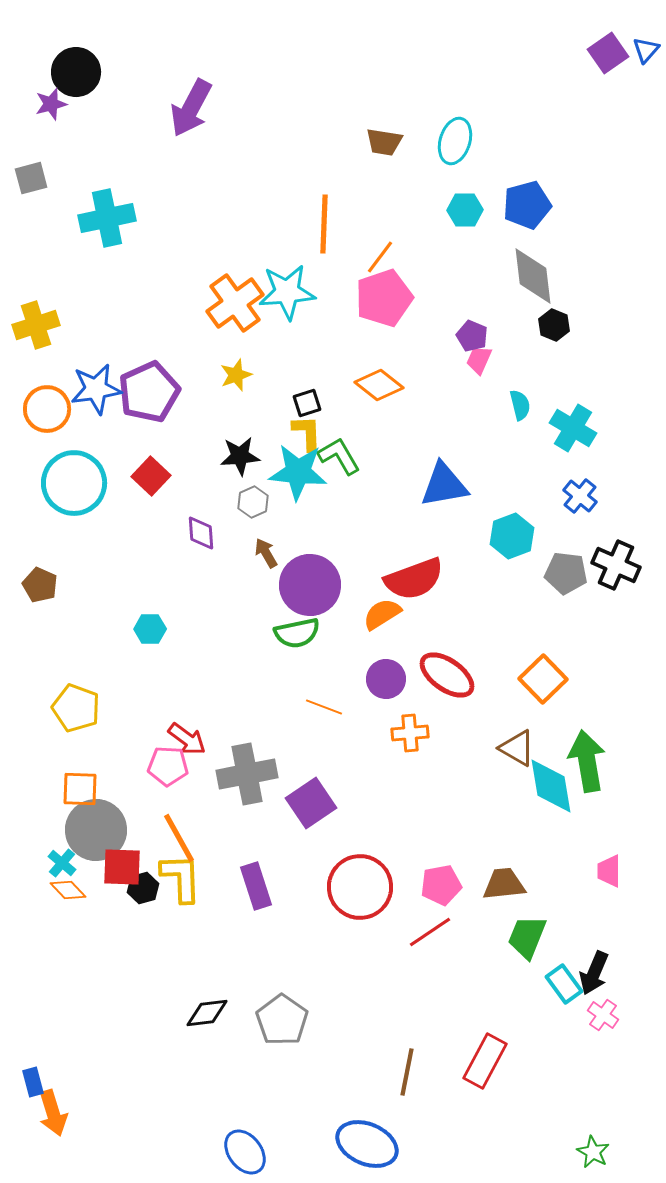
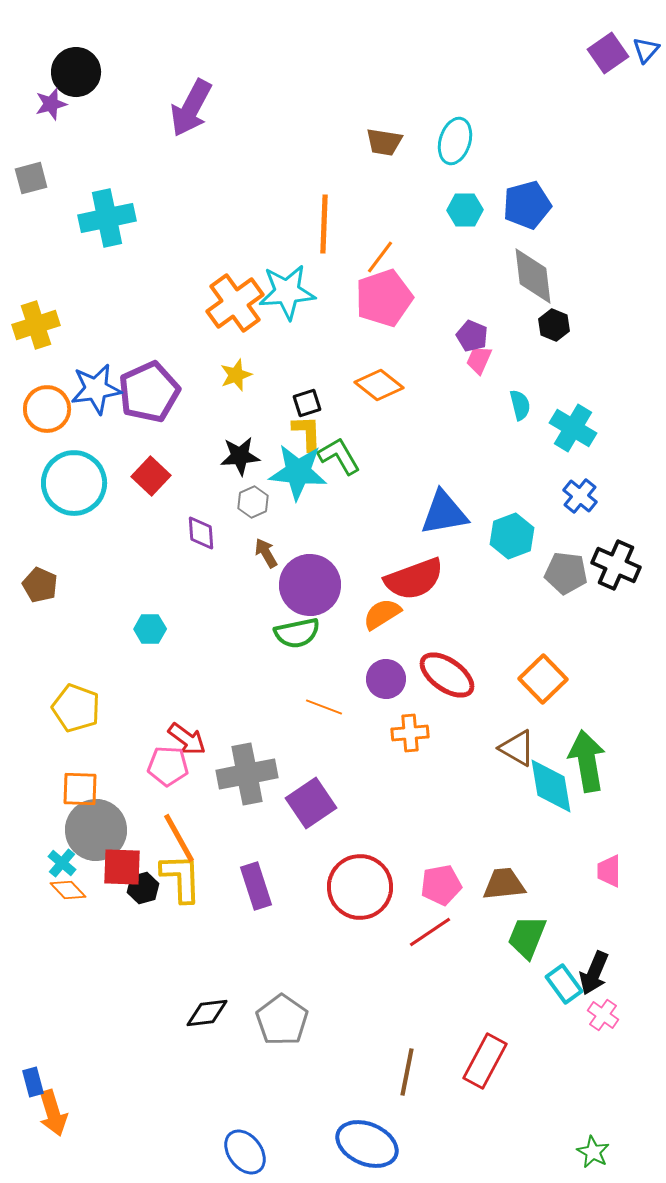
blue triangle at (444, 485): moved 28 px down
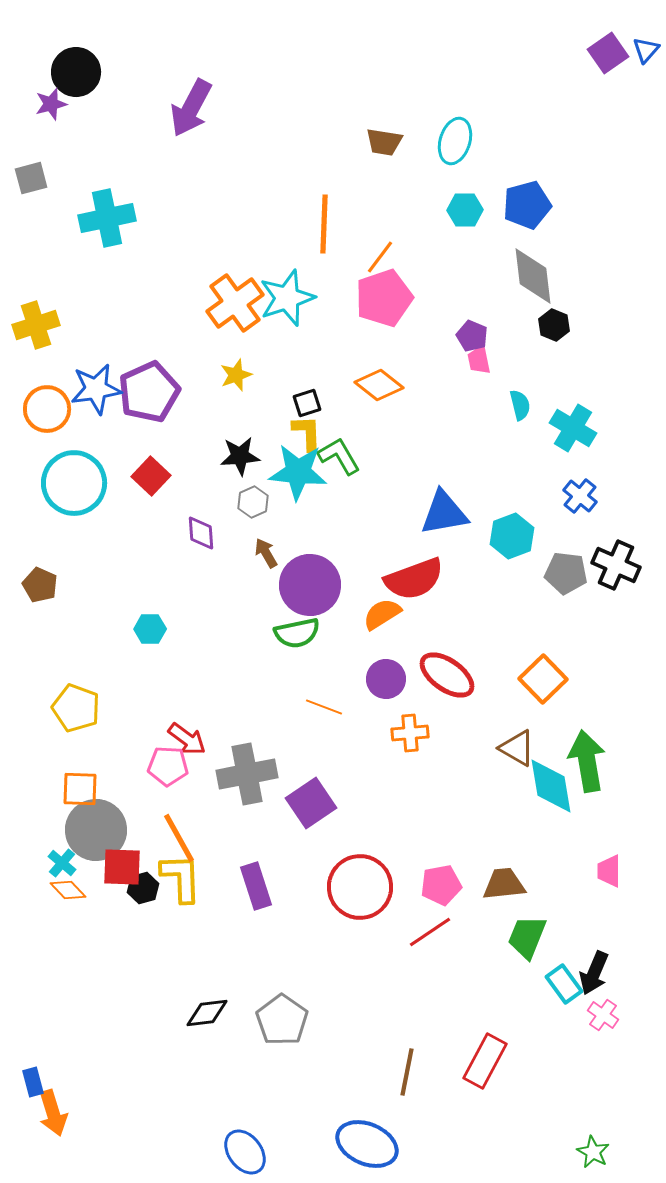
cyan star at (287, 292): moved 6 px down; rotated 14 degrees counterclockwise
pink trapezoid at (479, 360): rotated 36 degrees counterclockwise
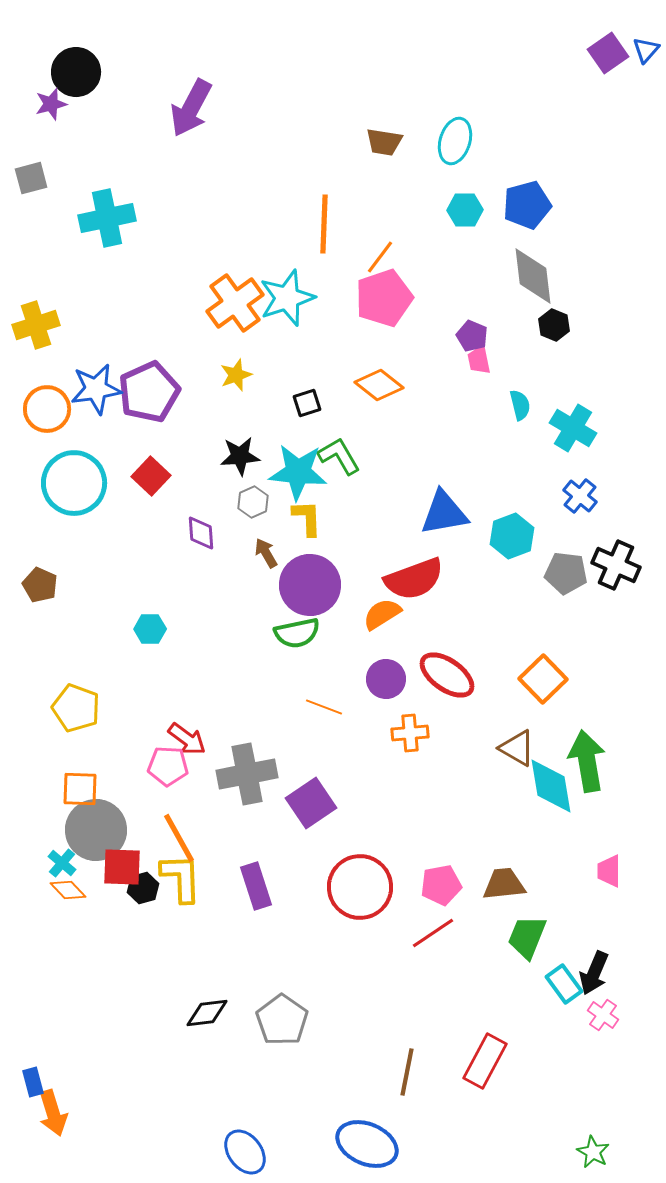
yellow L-shape at (307, 433): moved 85 px down
red line at (430, 932): moved 3 px right, 1 px down
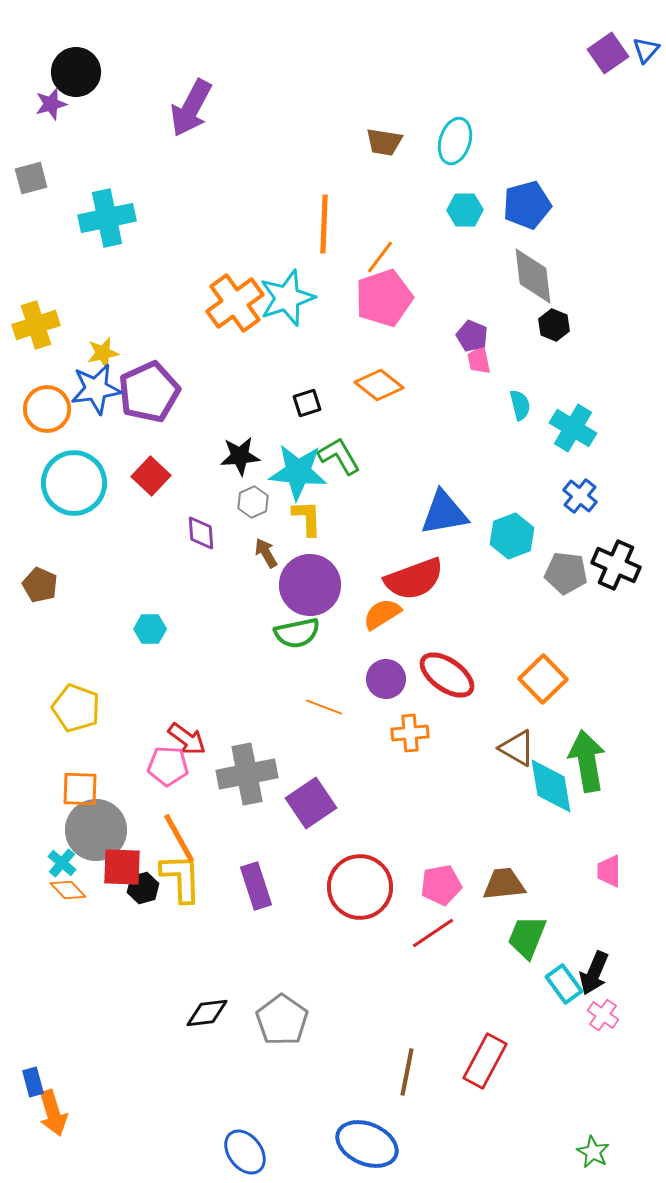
yellow star at (236, 375): moved 133 px left, 22 px up; rotated 8 degrees clockwise
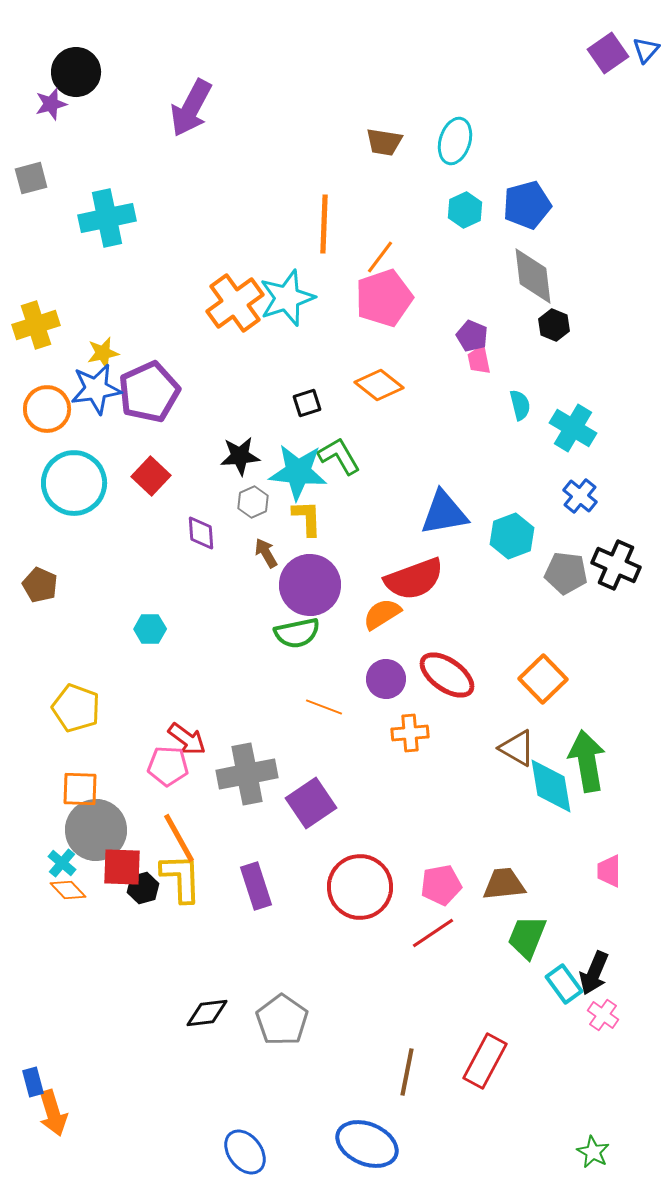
cyan hexagon at (465, 210): rotated 24 degrees counterclockwise
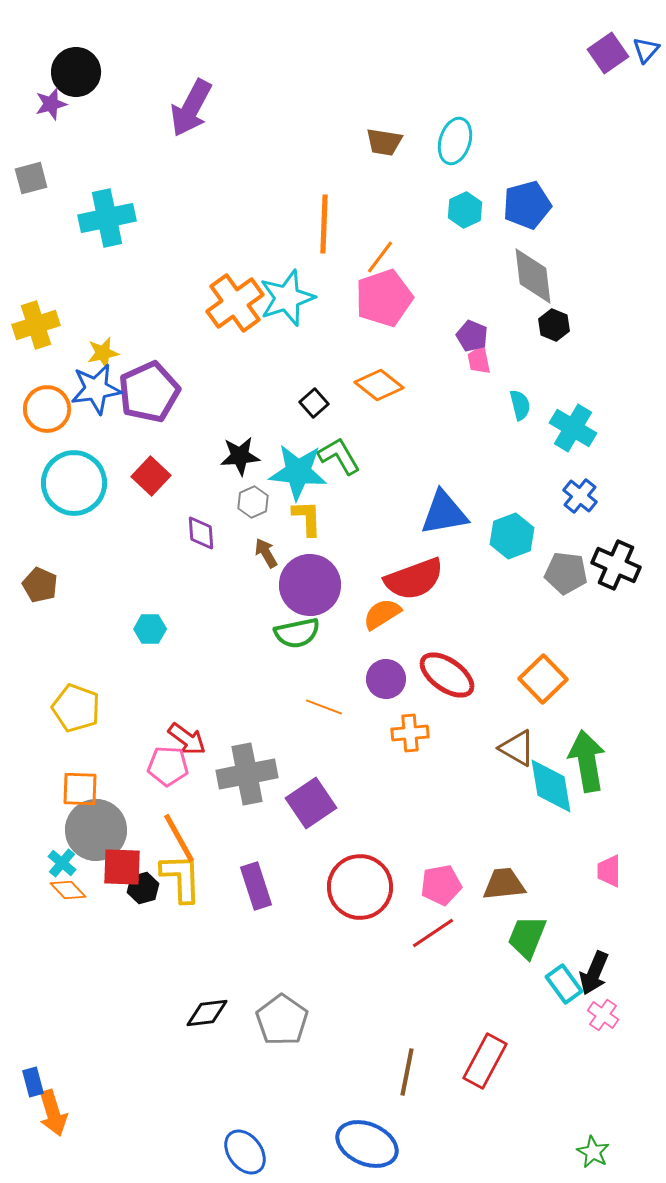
black square at (307, 403): moved 7 px right; rotated 24 degrees counterclockwise
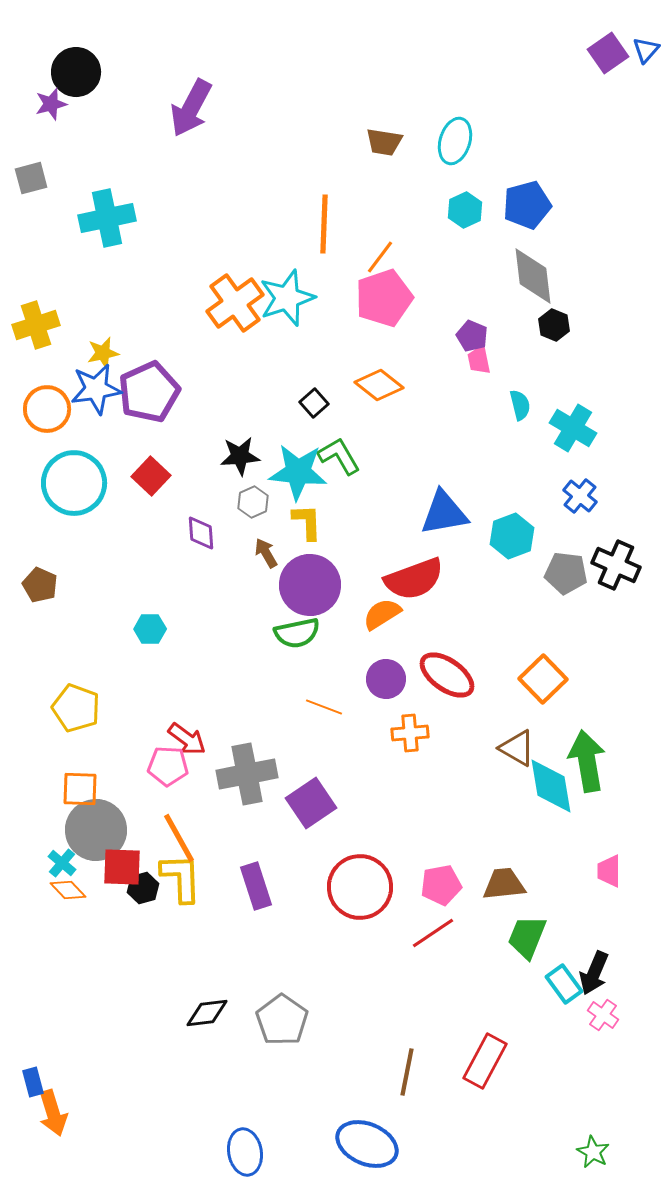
yellow L-shape at (307, 518): moved 4 px down
blue ellipse at (245, 1152): rotated 27 degrees clockwise
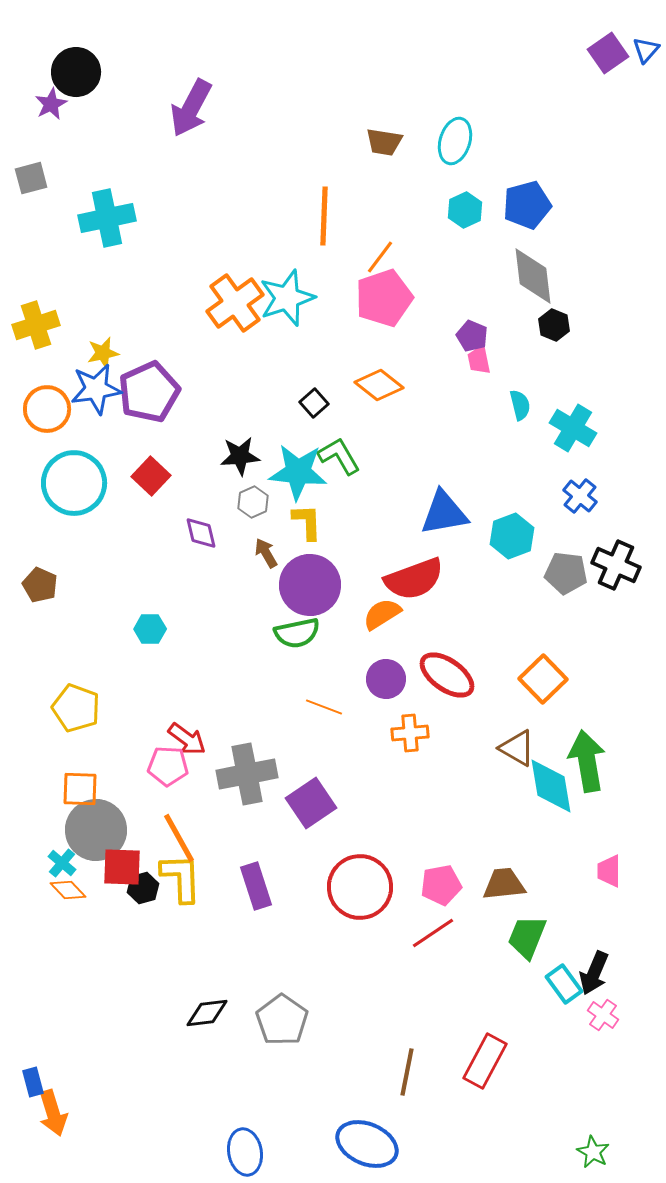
purple star at (51, 104): rotated 12 degrees counterclockwise
orange line at (324, 224): moved 8 px up
purple diamond at (201, 533): rotated 9 degrees counterclockwise
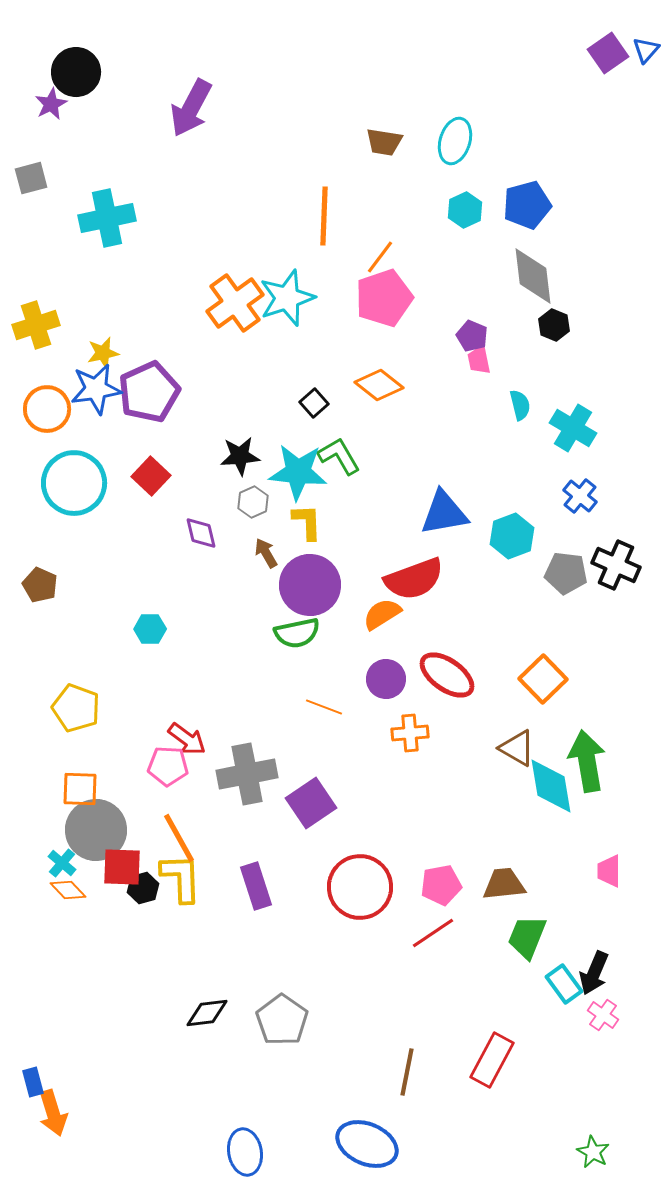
red rectangle at (485, 1061): moved 7 px right, 1 px up
